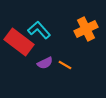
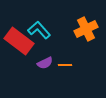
red rectangle: moved 1 px up
orange line: rotated 32 degrees counterclockwise
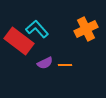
cyan L-shape: moved 2 px left, 1 px up
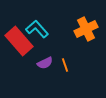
red rectangle: rotated 12 degrees clockwise
orange line: rotated 72 degrees clockwise
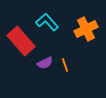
cyan L-shape: moved 10 px right, 7 px up
red rectangle: moved 2 px right
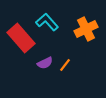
red rectangle: moved 3 px up
orange line: rotated 56 degrees clockwise
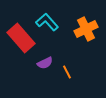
orange line: moved 2 px right, 7 px down; rotated 64 degrees counterclockwise
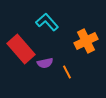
orange cross: moved 12 px down
red rectangle: moved 11 px down
purple semicircle: rotated 14 degrees clockwise
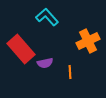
cyan L-shape: moved 5 px up
orange cross: moved 2 px right
orange line: moved 3 px right; rotated 24 degrees clockwise
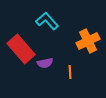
cyan L-shape: moved 4 px down
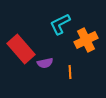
cyan L-shape: moved 13 px right, 3 px down; rotated 75 degrees counterclockwise
orange cross: moved 2 px left, 1 px up
